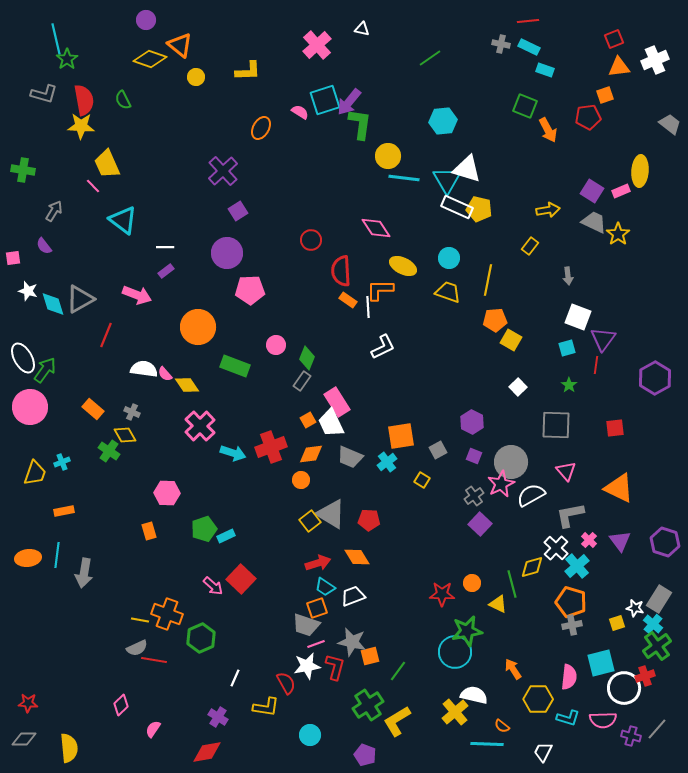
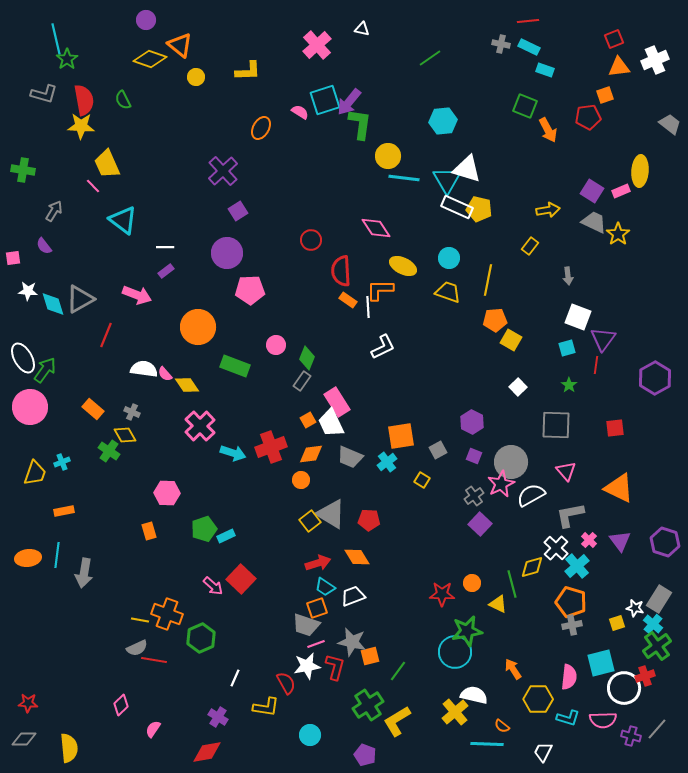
white star at (28, 291): rotated 12 degrees counterclockwise
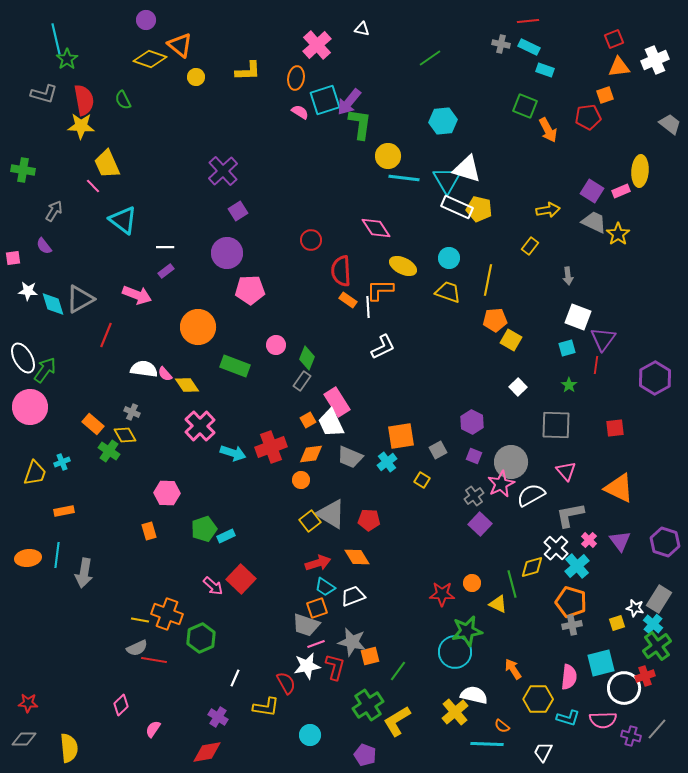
orange ellipse at (261, 128): moved 35 px right, 50 px up; rotated 20 degrees counterclockwise
orange rectangle at (93, 409): moved 15 px down
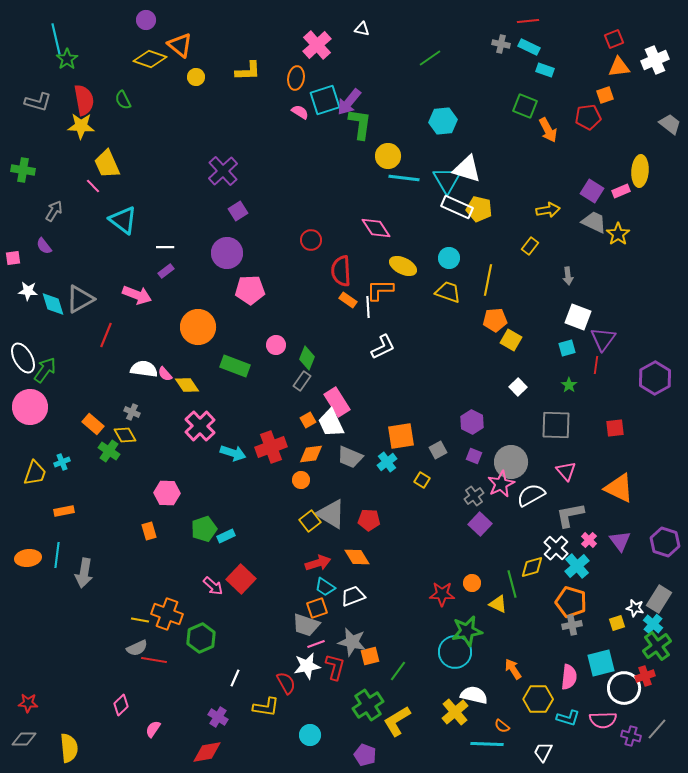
gray L-shape at (44, 94): moved 6 px left, 8 px down
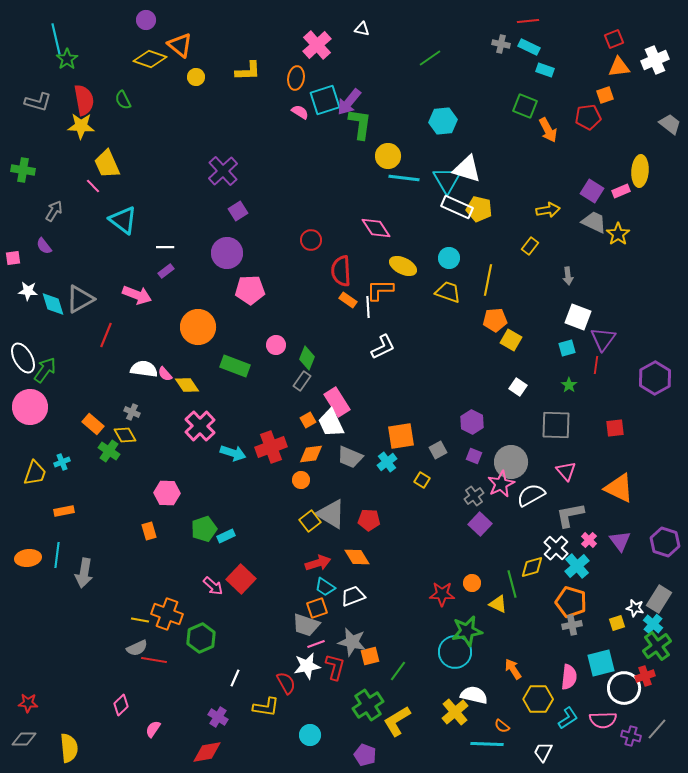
white square at (518, 387): rotated 12 degrees counterclockwise
cyan L-shape at (568, 718): rotated 50 degrees counterclockwise
